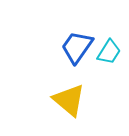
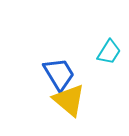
blue trapezoid: moved 18 px left, 27 px down; rotated 114 degrees clockwise
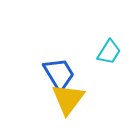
yellow triangle: moved 1 px left, 1 px up; rotated 27 degrees clockwise
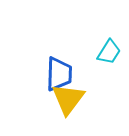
blue trapezoid: rotated 33 degrees clockwise
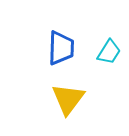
blue trapezoid: moved 2 px right, 26 px up
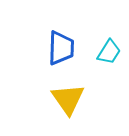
yellow triangle: rotated 12 degrees counterclockwise
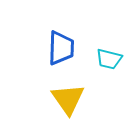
cyan trapezoid: moved 7 px down; rotated 72 degrees clockwise
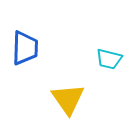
blue trapezoid: moved 36 px left
